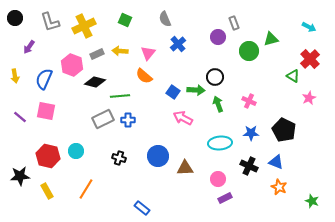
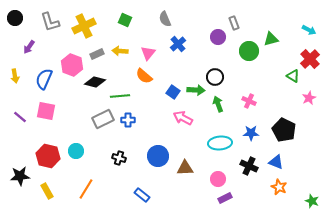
cyan arrow at (309, 27): moved 3 px down
blue rectangle at (142, 208): moved 13 px up
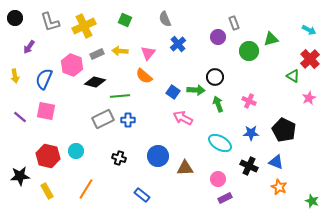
cyan ellipse at (220, 143): rotated 35 degrees clockwise
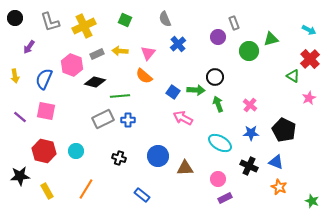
pink cross at (249, 101): moved 1 px right, 4 px down; rotated 16 degrees clockwise
red hexagon at (48, 156): moved 4 px left, 5 px up
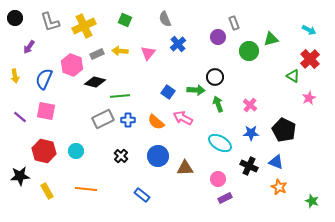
orange semicircle at (144, 76): moved 12 px right, 46 px down
blue square at (173, 92): moved 5 px left
black cross at (119, 158): moved 2 px right, 2 px up; rotated 24 degrees clockwise
orange line at (86, 189): rotated 65 degrees clockwise
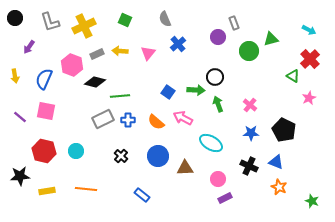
cyan ellipse at (220, 143): moved 9 px left
yellow rectangle at (47, 191): rotated 70 degrees counterclockwise
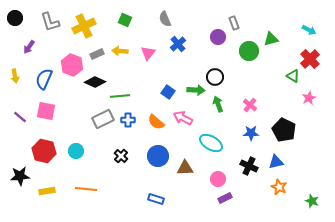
black diamond at (95, 82): rotated 10 degrees clockwise
blue triangle at (276, 162): rotated 35 degrees counterclockwise
blue rectangle at (142, 195): moved 14 px right, 4 px down; rotated 21 degrees counterclockwise
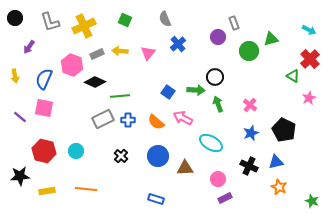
pink square at (46, 111): moved 2 px left, 3 px up
blue star at (251, 133): rotated 21 degrees counterclockwise
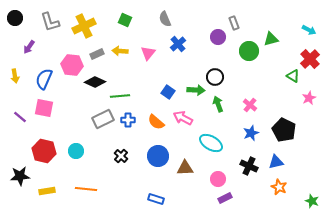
pink hexagon at (72, 65): rotated 15 degrees counterclockwise
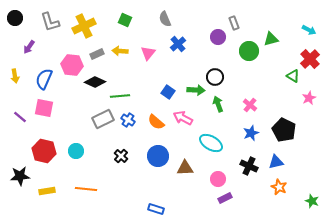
blue cross at (128, 120): rotated 32 degrees clockwise
blue rectangle at (156, 199): moved 10 px down
